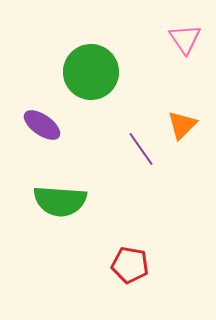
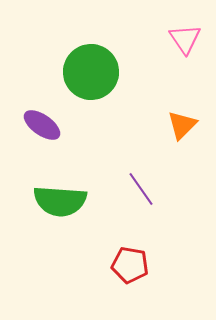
purple line: moved 40 px down
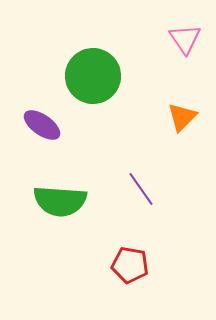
green circle: moved 2 px right, 4 px down
orange triangle: moved 8 px up
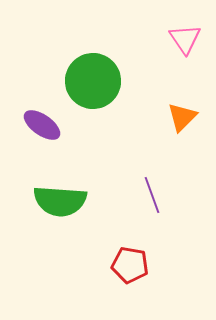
green circle: moved 5 px down
purple line: moved 11 px right, 6 px down; rotated 15 degrees clockwise
